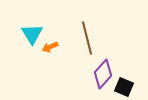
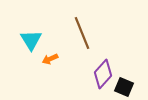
cyan triangle: moved 1 px left, 6 px down
brown line: moved 5 px left, 5 px up; rotated 8 degrees counterclockwise
orange arrow: moved 12 px down
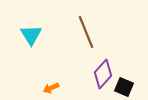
brown line: moved 4 px right, 1 px up
cyan triangle: moved 5 px up
orange arrow: moved 1 px right, 29 px down
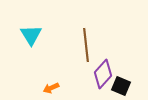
brown line: moved 13 px down; rotated 16 degrees clockwise
black square: moved 3 px left, 1 px up
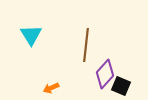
brown line: rotated 12 degrees clockwise
purple diamond: moved 2 px right
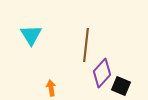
purple diamond: moved 3 px left, 1 px up
orange arrow: rotated 105 degrees clockwise
